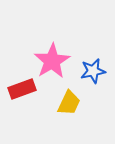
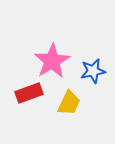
red rectangle: moved 7 px right, 4 px down
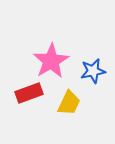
pink star: moved 1 px left
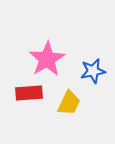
pink star: moved 4 px left, 2 px up
red rectangle: rotated 16 degrees clockwise
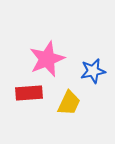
pink star: rotated 9 degrees clockwise
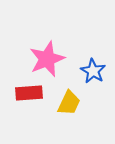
blue star: rotated 30 degrees counterclockwise
